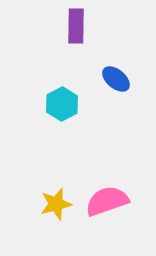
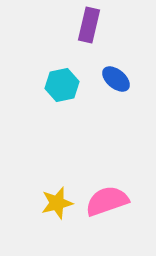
purple rectangle: moved 13 px right, 1 px up; rotated 12 degrees clockwise
cyan hexagon: moved 19 px up; rotated 16 degrees clockwise
yellow star: moved 1 px right, 1 px up
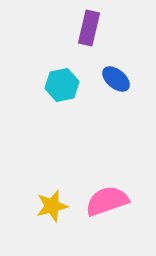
purple rectangle: moved 3 px down
yellow star: moved 5 px left, 3 px down
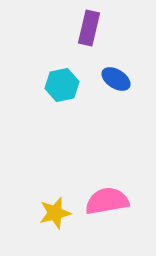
blue ellipse: rotated 8 degrees counterclockwise
pink semicircle: rotated 9 degrees clockwise
yellow star: moved 3 px right, 7 px down
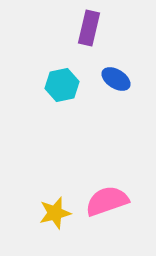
pink semicircle: rotated 9 degrees counterclockwise
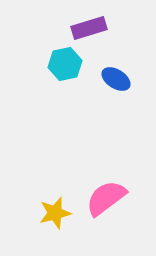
purple rectangle: rotated 60 degrees clockwise
cyan hexagon: moved 3 px right, 21 px up
pink semicircle: moved 1 px left, 3 px up; rotated 18 degrees counterclockwise
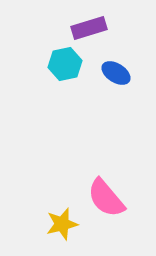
blue ellipse: moved 6 px up
pink semicircle: rotated 93 degrees counterclockwise
yellow star: moved 7 px right, 11 px down
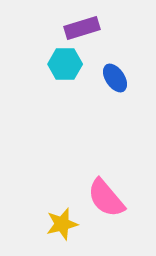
purple rectangle: moved 7 px left
cyan hexagon: rotated 12 degrees clockwise
blue ellipse: moved 1 px left, 5 px down; rotated 24 degrees clockwise
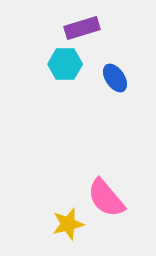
yellow star: moved 6 px right
